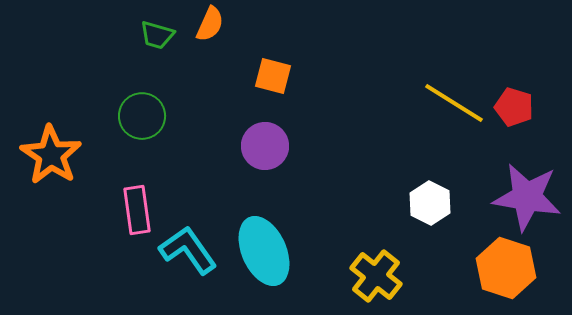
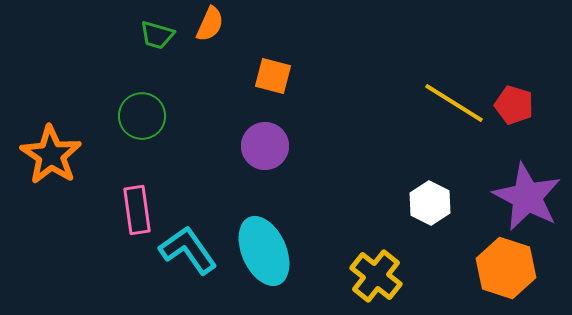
red pentagon: moved 2 px up
purple star: rotated 18 degrees clockwise
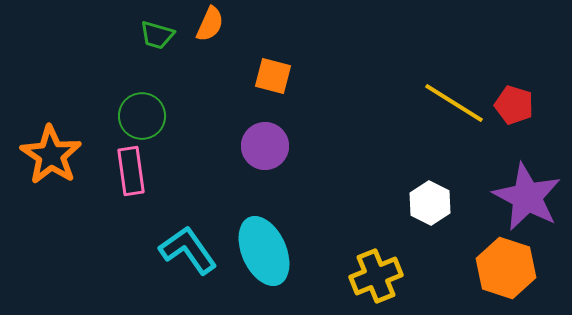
pink rectangle: moved 6 px left, 39 px up
yellow cross: rotated 30 degrees clockwise
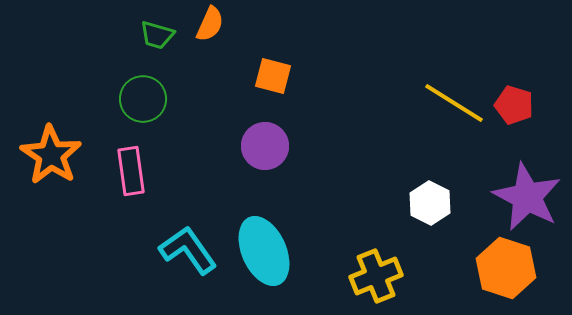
green circle: moved 1 px right, 17 px up
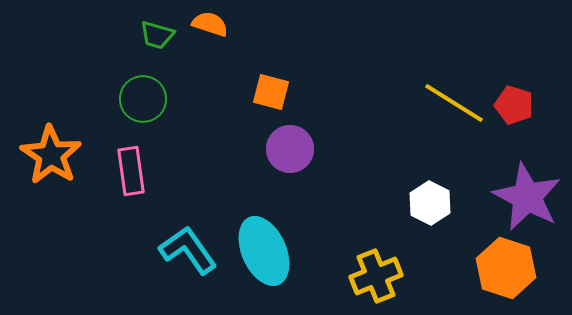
orange semicircle: rotated 96 degrees counterclockwise
orange square: moved 2 px left, 16 px down
purple circle: moved 25 px right, 3 px down
